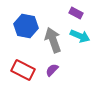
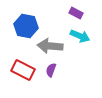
gray arrow: moved 3 px left, 6 px down; rotated 65 degrees counterclockwise
purple semicircle: moved 1 px left; rotated 24 degrees counterclockwise
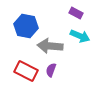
red rectangle: moved 3 px right, 1 px down
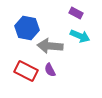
blue hexagon: moved 1 px right, 2 px down
purple semicircle: moved 1 px left; rotated 48 degrees counterclockwise
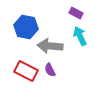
blue hexagon: moved 1 px left, 1 px up
cyan arrow: rotated 138 degrees counterclockwise
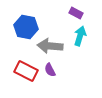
cyan arrow: rotated 42 degrees clockwise
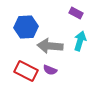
blue hexagon: rotated 15 degrees counterclockwise
cyan arrow: moved 5 px down
purple semicircle: rotated 40 degrees counterclockwise
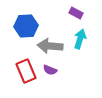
blue hexagon: moved 1 px up
cyan arrow: moved 2 px up
red rectangle: rotated 40 degrees clockwise
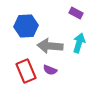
cyan arrow: moved 1 px left, 4 px down
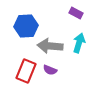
red rectangle: rotated 45 degrees clockwise
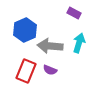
purple rectangle: moved 2 px left
blue hexagon: moved 1 px left, 4 px down; rotated 20 degrees counterclockwise
